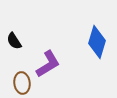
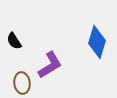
purple L-shape: moved 2 px right, 1 px down
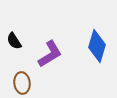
blue diamond: moved 4 px down
purple L-shape: moved 11 px up
